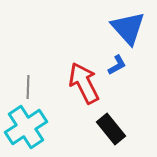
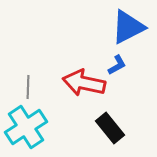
blue triangle: moved 1 px up; rotated 45 degrees clockwise
red arrow: rotated 51 degrees counterclockwise
black rectangle: moved 1 px left, 1 px up
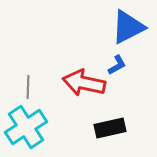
black rectangle: rotated 64 degrees counterclockwise
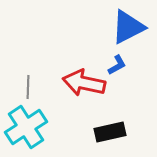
black rectangle: moved 4 px down
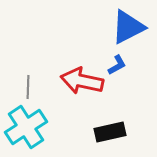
red arrow: moved 2 px left, 2 px up
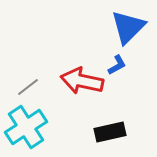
blue triangle: rotated 18 degrees counterclockwise
gray line: rotated 50 degrees clockwise
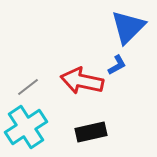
black rectangle: moved 19 px left
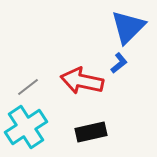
blue L-shape: moved 2 px right, 2 px up; rotated 10 degrees counterclockwise
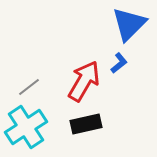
blue triangle: moved 1 px right, 3 px up
red arrow: moved 2 px right; rotated 108 degrees clockwise
gray line: moved 1 px right
black rectangle: moved 5 px left, 8 px up
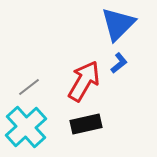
blue triangle: moved 11 px left
cyan cross: rotated 9 degrees counterclockwise
